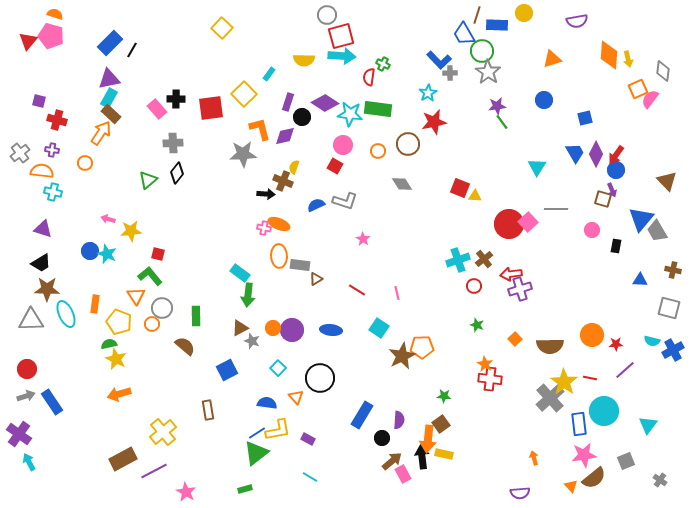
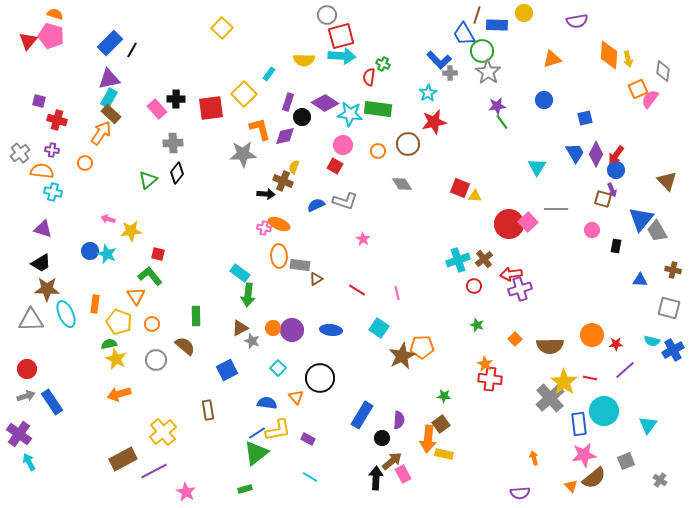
gray circle at (162, 308): moved 6 px left, 52 px down
black arrow at (422, 457): moved 46 px left, 21 px down; rotated 10 degrees clockwise
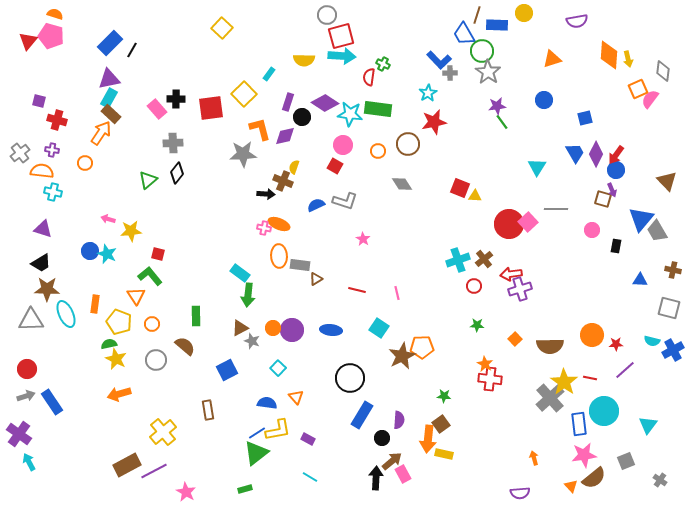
red line at (357, 290): rotated 18 degrees counterclockwise
green star at (477, 325): rotated 16 degrees counterclockwise
black circle at (320, 378): moved 30 px right
brown rectangle at (123, 459): moved 4 px right, 6 px down
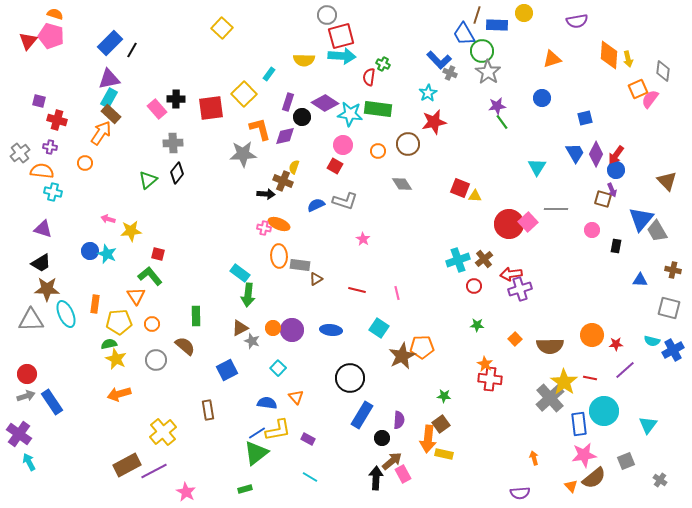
gray cross at (450, 73): rotated 24 degrees clockwise
blue circle at (544, 100): moved 2 px left, 2 px up
purple cross at (52, 150): moved 2 px left, 3 px up
yellow pentagon at (119, 322): rotated 25 degrees counterclockwise
red circle at (27, 369): moved 5 px down
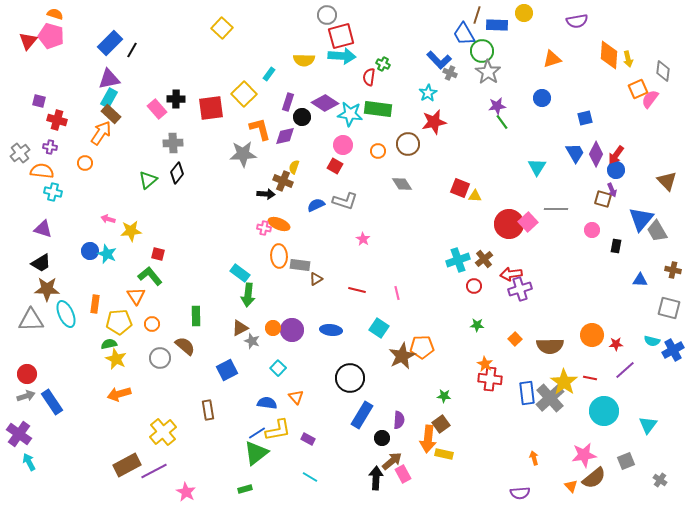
gray circle at (156, 360): moved 4 px right, 2 px up
blue rectangle at (579, 424): moved 52 px left, 31 px up
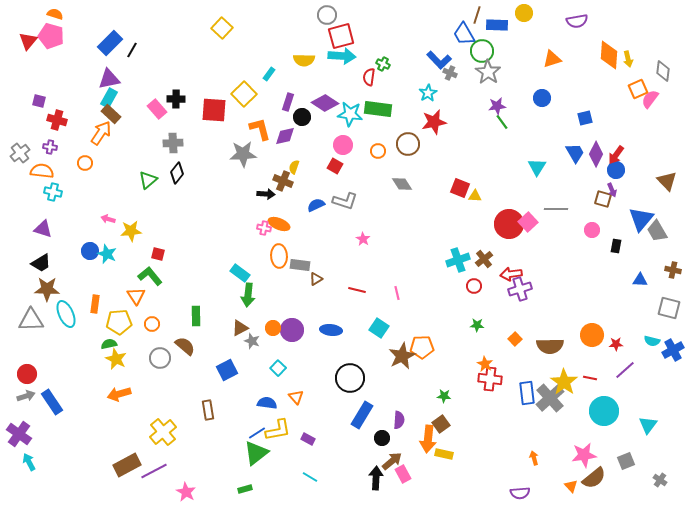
red square at (211, 108): moved 3 px right, 2 px down; rotated 12 degrees clockwise
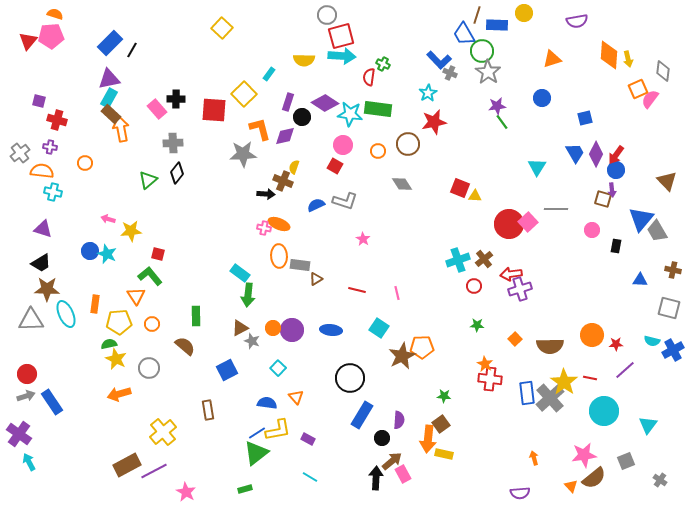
pink pentagon at (51, 36): rotated 20 degrees counterclockwise
orange arrow at (101, 133): moved 20 px right, 4 px up; rotated 45 degrees counterclockwise
purple arrow at (612, 190): rotated 16 degrees clockwise
gray circle at (160, 358): moved 11 px left, 10 px down
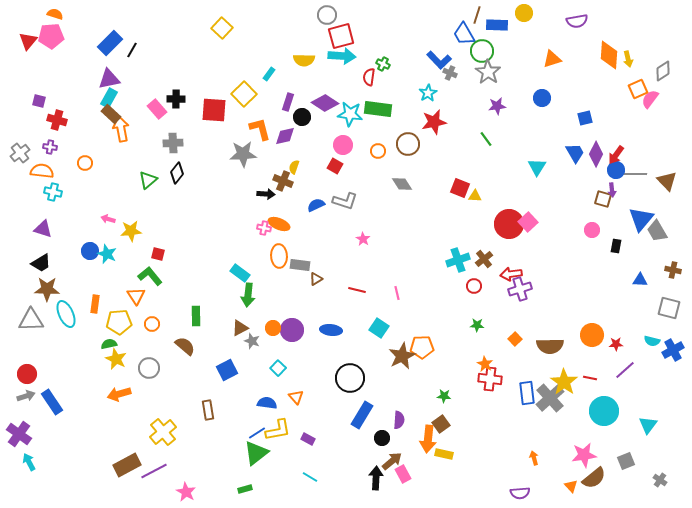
gray diamond at (663, 71): rotated 50 degrees clockwise
green line at (502, 122): moved 16 px left, 17 px down
gray line at (556, 209): moved 79 px right, 35 px up
